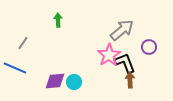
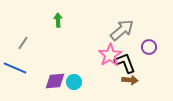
pink star: moved 1 px right
brown arrow: rotated 98 degrees clockwise
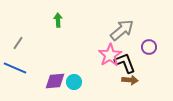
gray line: moved 5 px left
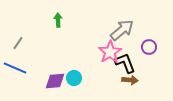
pink star: moved 3 px up
cyan circle: moved 4 px up
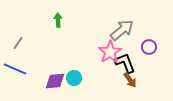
blue line: moved 1 px down
brown arrow: rotated 49 degrees clockwise
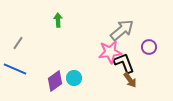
pink star: rotated 25 degrees clockwise
black L-shape: moved 1 px left
purple diamond: rotated 30 degrees counterclockwise
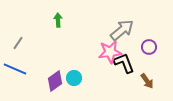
brown arrow: moved 17 px right, 1 px down
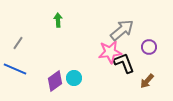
brown arrow: rotated 77 degrees clockwise
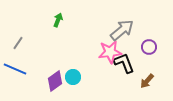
green arrow: rotated 24 degrees clockwise
cyan circle: moved 1 px left, 1 px up
